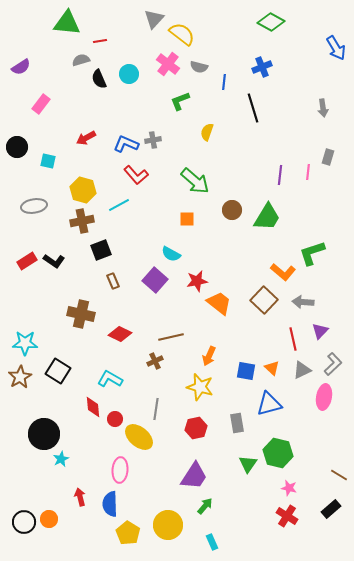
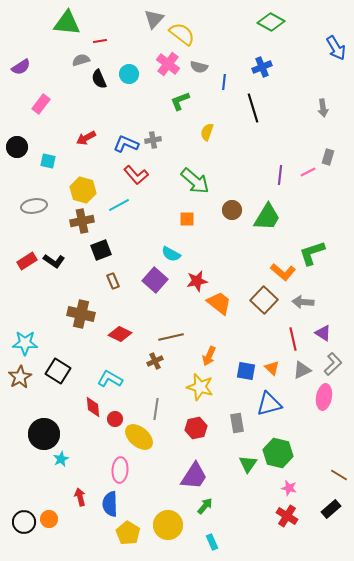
pink line at (308, 172): rotated 56 degrees clockwise
purple triangle at (320, 331): moved 3 px right, 2 px down; rotated 42 degrees counterclockwise
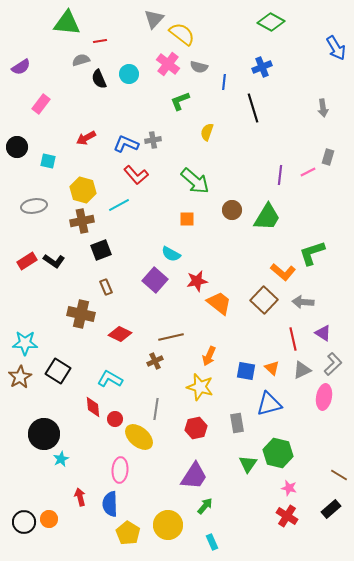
brown rectangle at (113, 281): moved 7 px left, 6 px down
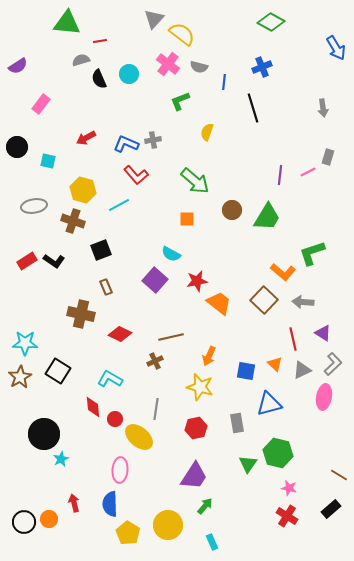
purple semicircle at (21, 67): moved 3 px left, 1 px up
brown cross at (82, 221): moved 9 px left; rotated 30 degrees clockwise
orange triangle at (272, 368): moved 3 px right, 4 px up
red arrow at (80, 497): moved 6 px left, 6 px down
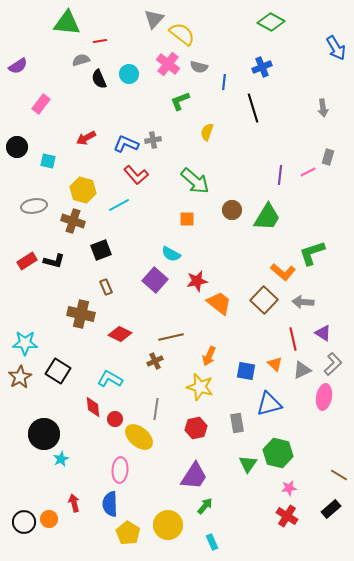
black L-shape at (54, 261): rotated 20 degrees counterclockwise
pink star at (289, 488): rotated 21 degrees counterclockwise
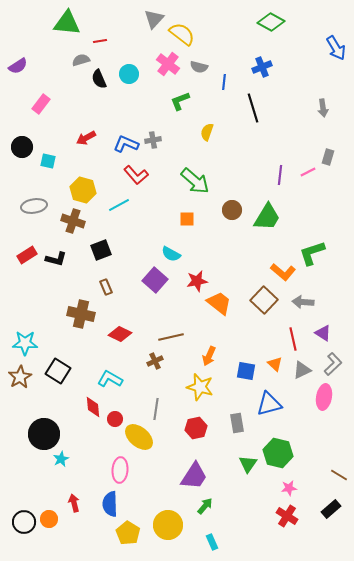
black circle at (17, 147): moved 5 px right
red rectangle at (27, 261): moved 6 px up
black L-shape at (54, 261): moved 2 px right, 2 px up
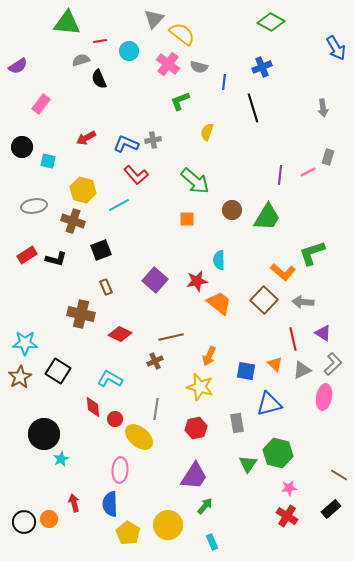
cyan circle at (129, 74): moved 23 px up
cyan semicircle at (171, 254): moved 48 px right, 6 px down; rotated 60 degrees clockwise
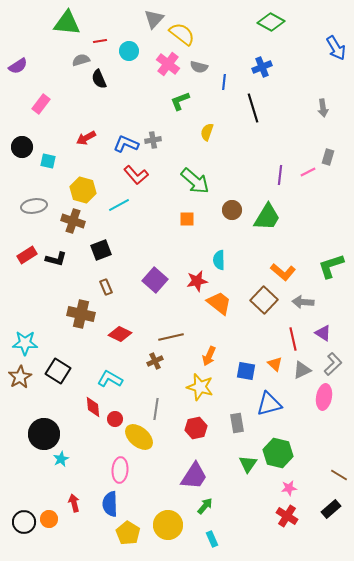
green L-shape at (312, 253): moved 19 px right, 13 px down
cyan rectangle at (212, 542): moved 3 px up
